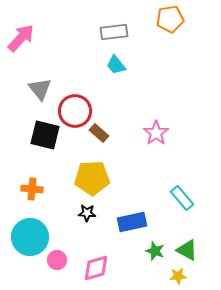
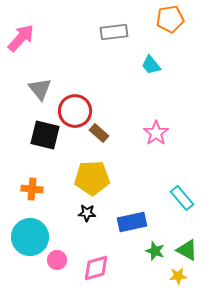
cyan trapezoid: moved 35 px right
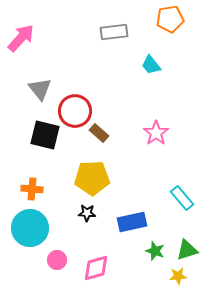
cyan circle: moved 9 px up
green triangle: rotated 45 degrees counterclockwise
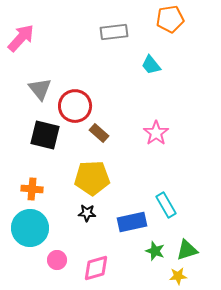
red circle: moved 5 px up
cyan rectangle: moved 16 px left, 7 px down; rotated 10 degrees clockwise
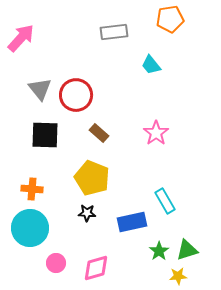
red circle: moved 1 px right, 11 px up
black square: rotated 12 degrees counterclockwise
yellow pentagon: rotated 24 degrees clockwise
cyan rectangle: moved 1 px left, 4 px up
green star: moved 4 px right; rotated 18 degrees clockwise
pink circle: moved 1 px left, 3 px down
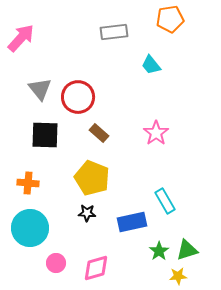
red circle: moved 2 px right, 2 px down
orange cross: moved 4 px left, 6 px up
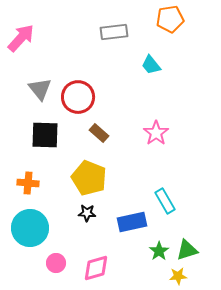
yellow pentagon: moved 3 px left
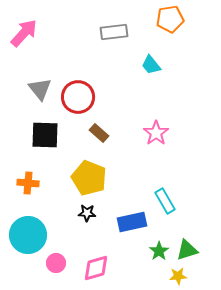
pink arrow: moved 3 px right, 5 px up
cyan circle: moved 2 px left, 7 px down
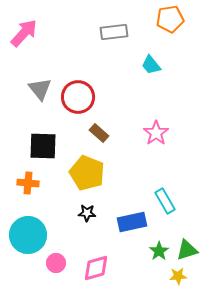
black square: moved 2 px left, 11 px down
yellow pentagon: moved 2 px left, 5 px up
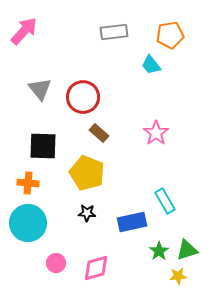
orange pentagon: moved 16 px down
pink arrow: moved 2 px up
red circle: moved 5 px right
cyan circle: moved 12 px up
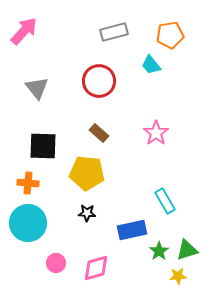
gray rectangle: rotated 8 degrees counterclockwise
gray triangle: moved 3 px left, 1 px up
red circle: moved 16 px right, 16 px up
yellow pentagon: rotated 16 degrees counterclockwise
blue rectangle: moved 8 px down
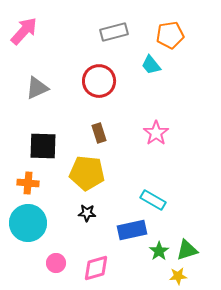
gray triangle: rotated 45 degrees clockwise
brown rectangle: rotated 30 degrees clockwise
cyan rectangle: moved 12 px left, 1 px up; rotated 30 degrees counterclockwise
